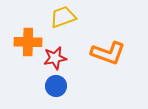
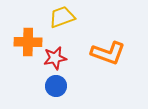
yellow trapezoid: moved 1 px left
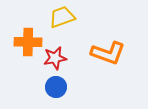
blue circle: moved 1 px down
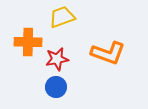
red star: moved 2 px right, 1 px down
